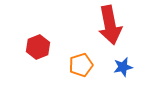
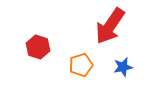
red arrow: moved 1 px down; rotated 45 degrees clockwise
red hexagon: rotated 20 degrees counterclockwise
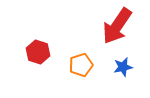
red arrow: moved 7 px right
red hexagon: moved 5 px down
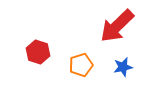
red arrow: rotated 12 degrees clockwise
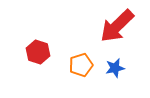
blue star: moved 8 px left, 1 px down
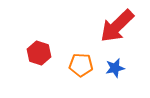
red hexagon: moved 1 px right, 1 px down
orange pentagon: rotated 20 degrees clockwise
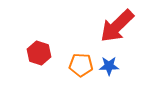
blue star: moved 6 px left, 2 px up; rotated 12 degrees clockwise
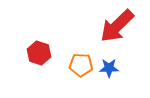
blue star: moved 2 px down
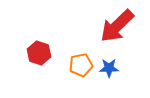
orange pentagon: rotated 15 degrees counterclockwise
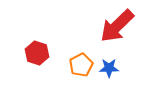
red hexagon: moved 2 px left
orange pentagon: rotated 15 degrees counterclockwise
